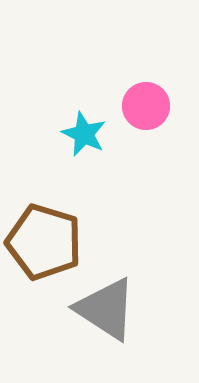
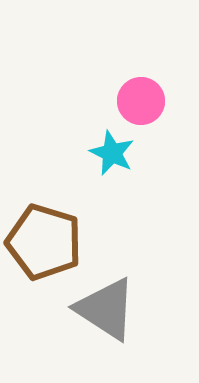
pink circle: moved 5 px left, 5 px up
cyan star: moved 28 px right, 19 px down
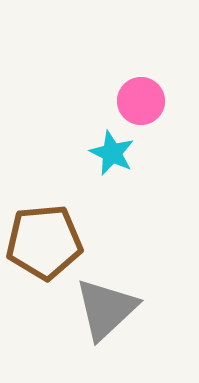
brown pentagon: rotated 22 degrees counterclockwise
gray triangle: rotated 44 degrees clockwise
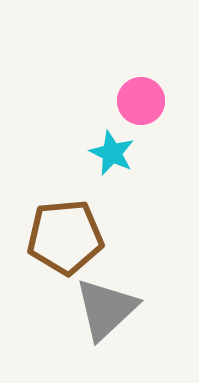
brown pentagon: moved 21 px right, 5 px up
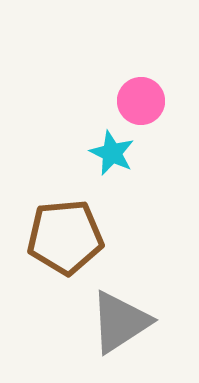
gray triangle: moved 14 px right, 13 px down; rotated 10 degrees clockwise
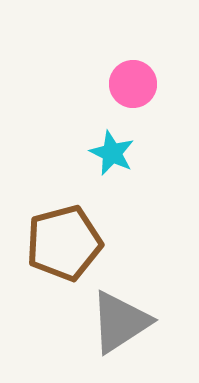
pink circle: moved 8 px left, 17 px up
brown pentagon: moved 1 px left, 6 px down; rotated 10 degrees counterclockwise
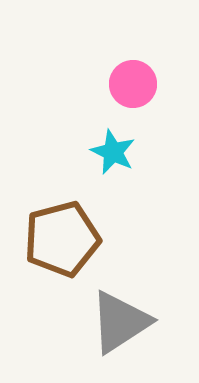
cyan star: moved 1 px right, 1 px up
brown pentagon: moved 2 px left, 4 px up
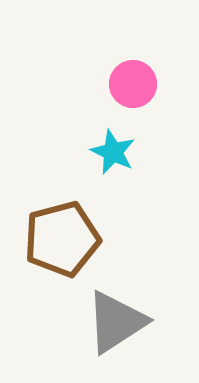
gray triangle: moved 4 px left
